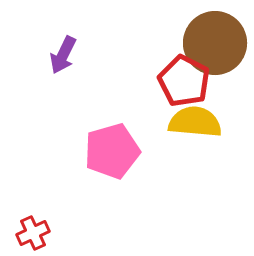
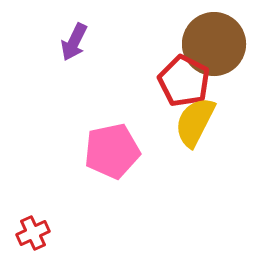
brown circle: moved 1 px left, 1 px down
purple arrow: moved 11 px right, 13 px up
yellow semicircle: rotated 68 degrees counterclockwise
pink pentagon: rotated 4 degrees clockwise
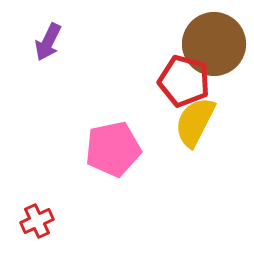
purple arrow: moved 26 px left
red pentagon: rotated 12 degrees counterclockwise
pink pentagon: moved 1 px right, 2 px up
red cross: moved 4 px right, 12 px up
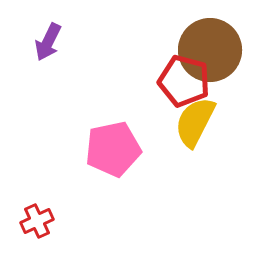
brown circle: moved 4 px left, 6 px down
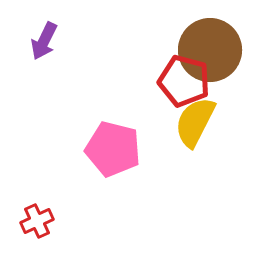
purple arrow: moved 4 px left, 1 px up
pink pentagon: rotated 26 degrees clockwise
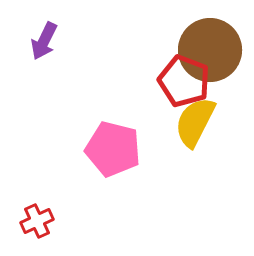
red pentagon: rotated 6 degrees clockwise
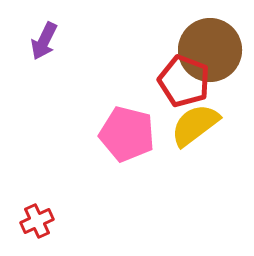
yellow semicircle: moved 3 px down; rotated 26 degrees clockwise
pink pentagon: moved 14 px right, 15 px up
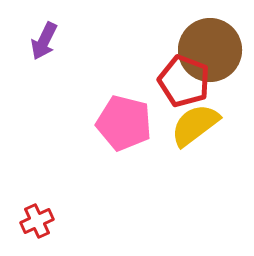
pink pentagon: moved 3 px left, 11 px up
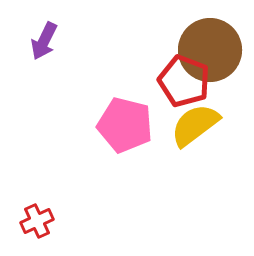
pink pentagon: moved 1 px right, 2 px down
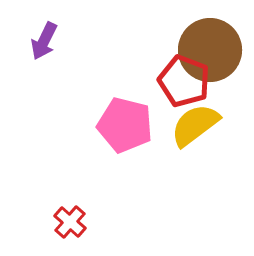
red cross: moved 33 px right, 1 px down; rotated 24 degrees counterclockwise
